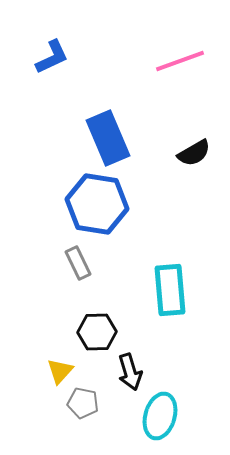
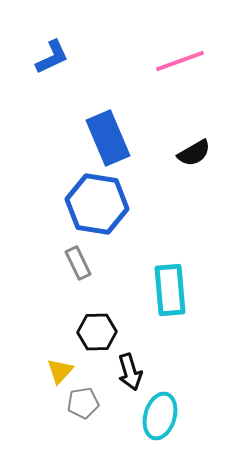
gray pentagon: rotated 20 degrees counterclockwise
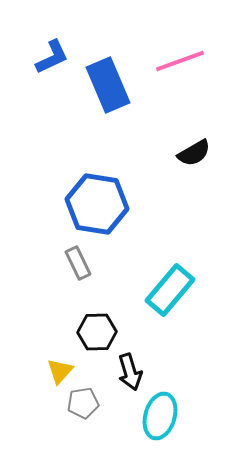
blue rectangle: moved 53 px up
cyan rectangle: rotated 45 degrees clockwise
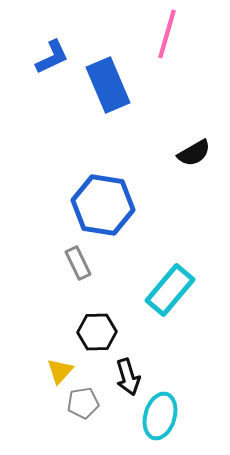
pink line: moved 13 px left, 27 px up; rotated 54 degrees counterclockwise
blue hexagon: moved 6 px right, 1 px down
black arrow: moved 2 px left, 5 px down
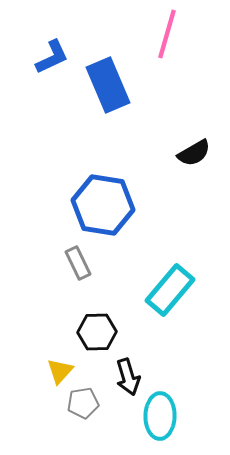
cyan ellipse: rotated 15 degrees counterclockwise
